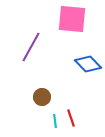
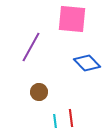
blue diamond: moved 1 px left, 1 px up
brown circle: moved 3 px left, 5 px up
red line: rotated 12 degrees clockwise
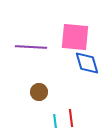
pink square: moved 3 px right, 18 px down
purple line: rotated 64 degrees clockwise
blue diamond: rotated 28 degrees clockwise
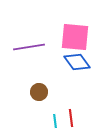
purple line: moved 2 px left; rotated 12 degrees counterclockwise
blue diamond: moved 10 px left, 1 px up; rotated 20 degrees counterclockwise
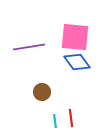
brown circle: moved 3 px right
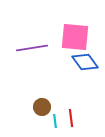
purple line: moved 3 px right, 1 px down
blue diamond: moved 8 px right
brown circle: moved 15 px down
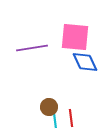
blue diamond: rotated 12 degrees clockwise
brown circle: moved 7 px right
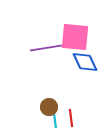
purple line: moved 14 px right
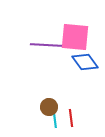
purple line: moved 3 px up; rotated 12 degrees clockwise
blue diamond: rotated 12 degrees counterclockwise
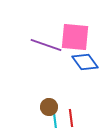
purple line: rotated 16 degrees clockwise
